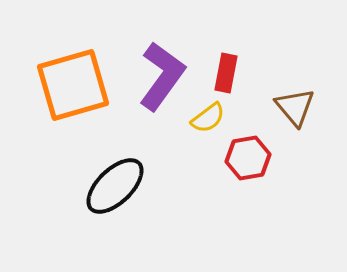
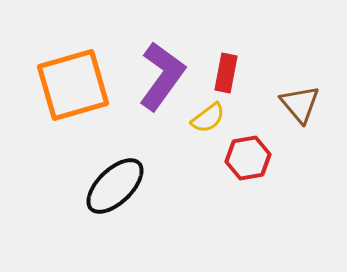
brown triangle: moved 5 px right, 3 px up
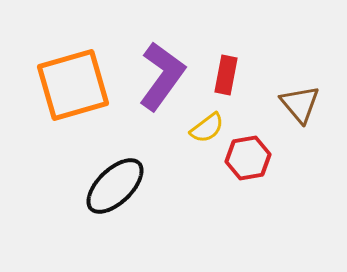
red rectangle: moved 2 px down
yellow semicircle: moved 1 px left, 10 px down
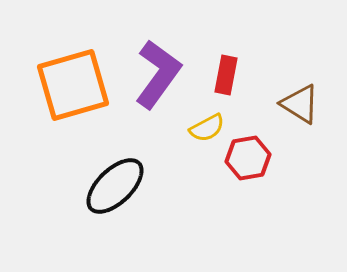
purple L-shape: moved 4 px left, 2 px up
brown triangle: rotated 18 degrees counterclockwise
yellow semicircle: rotated 9 degrees clockwise
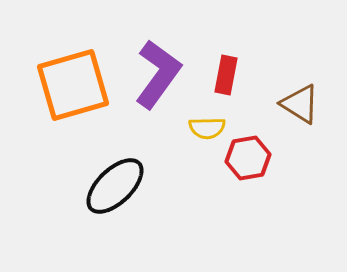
yellow semicircle: rotated 27 degrees clockwise
